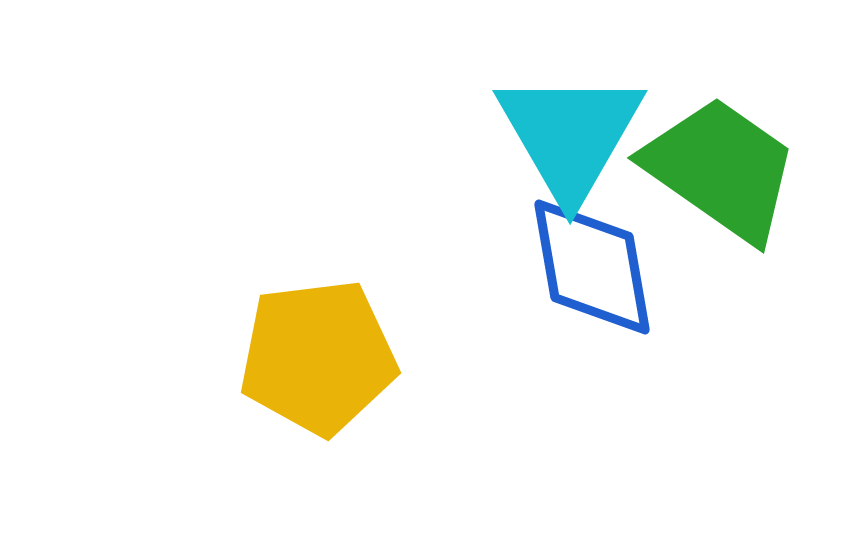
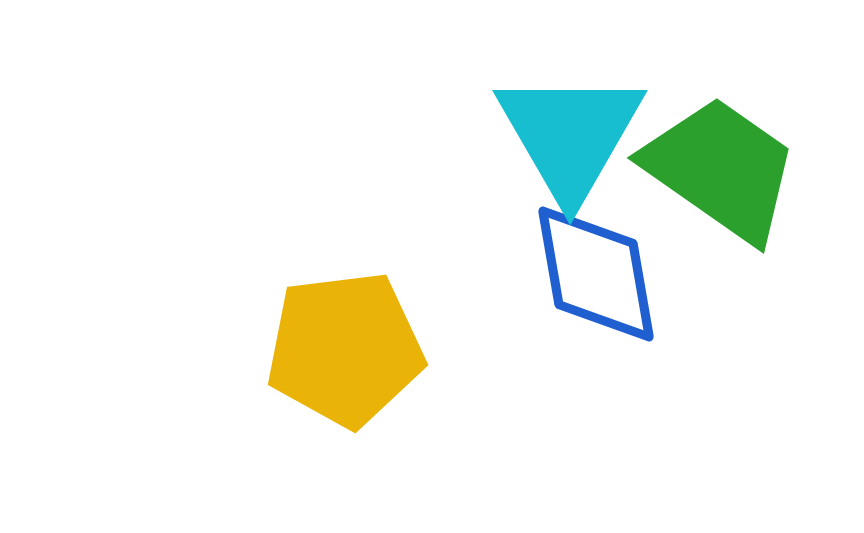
blue diamond: moved 4 px right, 7 px down
yellow pentagon: moved 27 px right, 8 px up
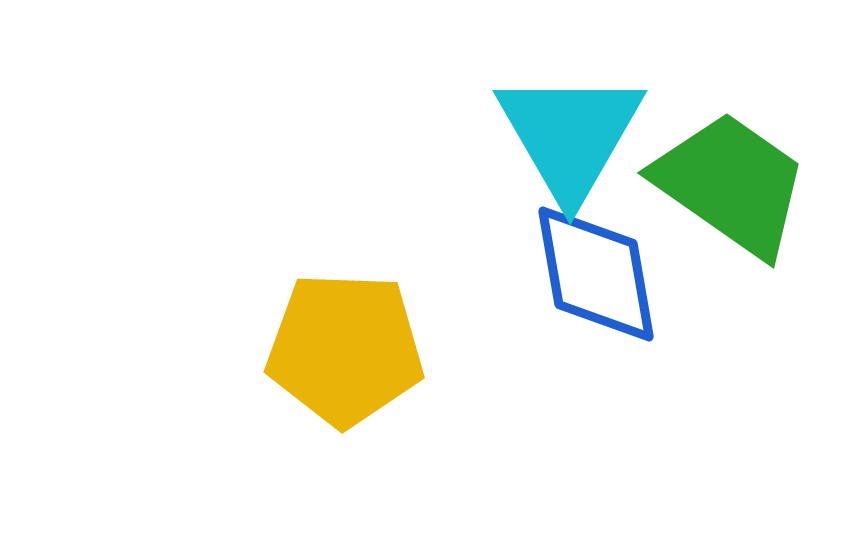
green trapezoid: moved 10 px right, 15 px down
yellow pentagon: rotated 9 degrees clockwise
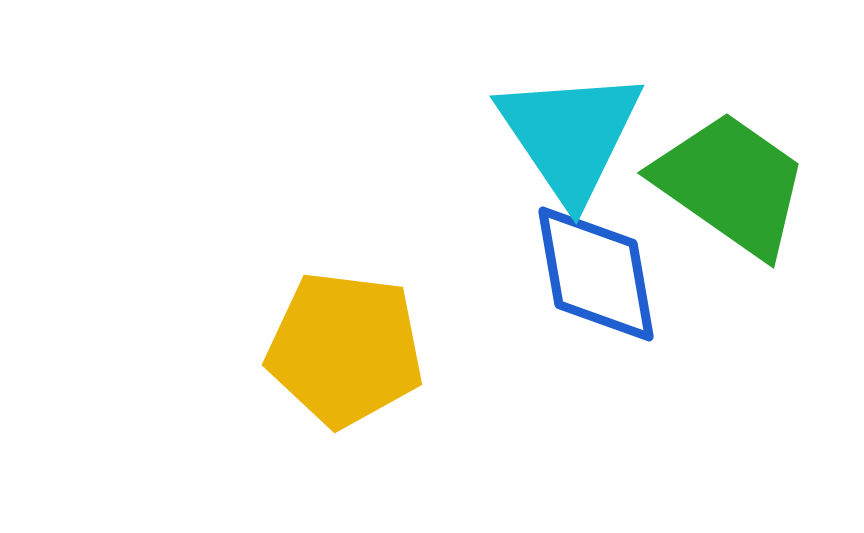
cyan triangle: rotated 4 degrees counterclockwise
yellow pentagon: rotated 5 degrees clockwise
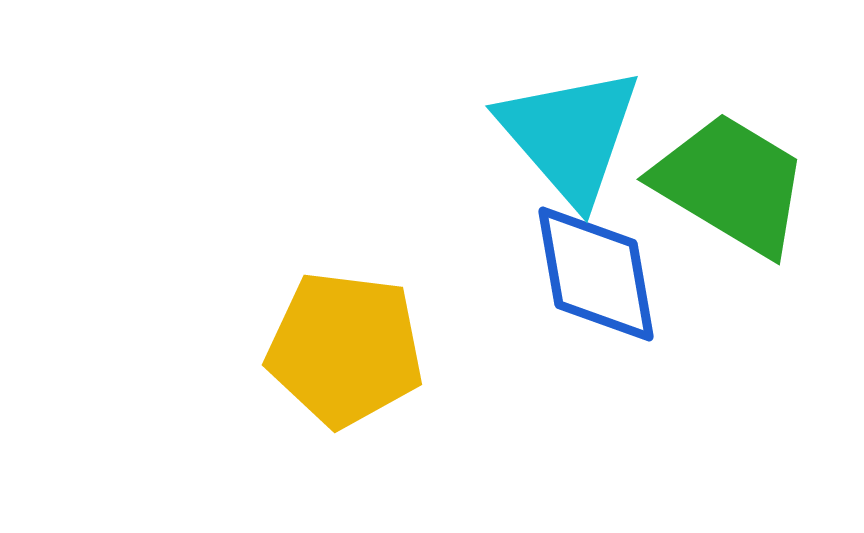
cyan triangle: rotated 7 degrees counterclockwise
green trapezoid: rotated 4 degrees counterclockwise
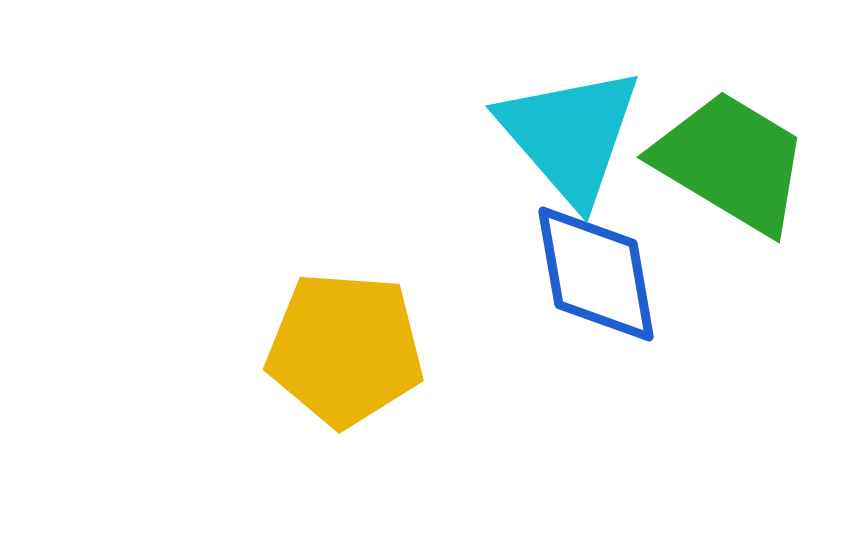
green trapezoid: moved 22 px up
yellow pentagon: rotated 3 degrees counterclockwise
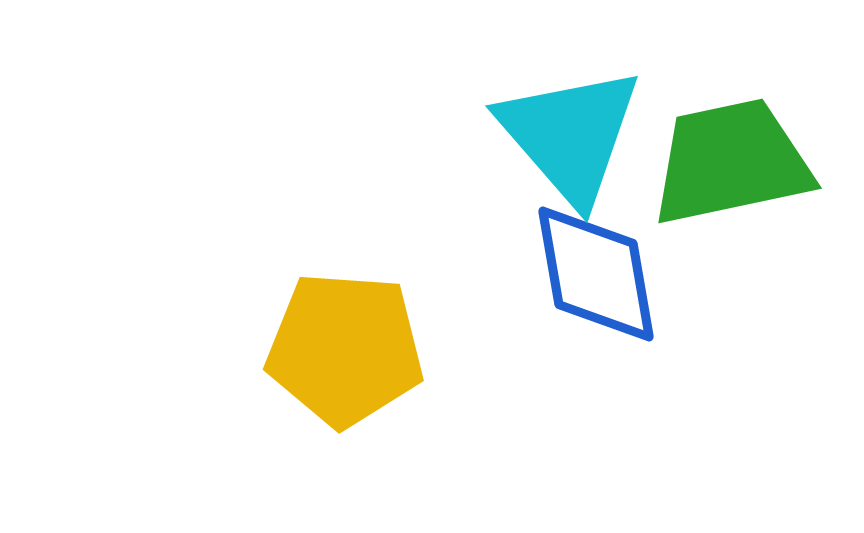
green trapezoid: rotated 43 degrees counterclockwise
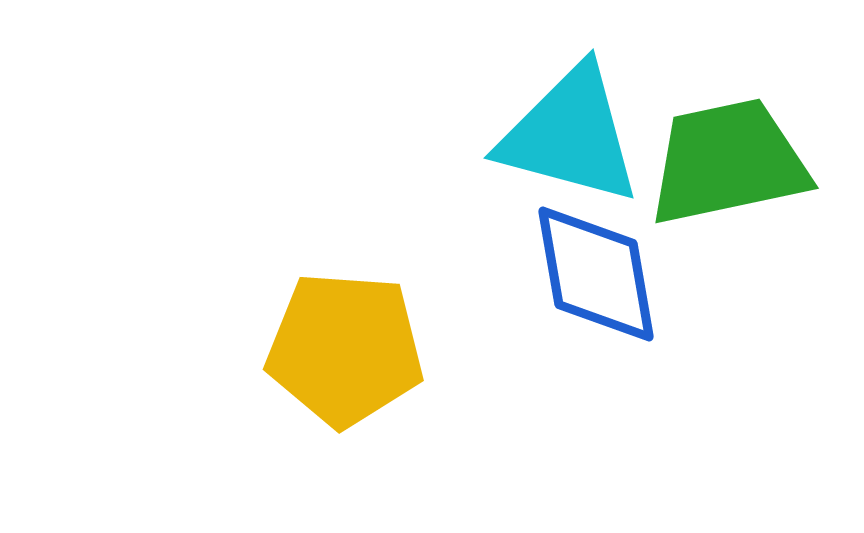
cyan triangle: rotated 34 degrees counterclockwise
green trapezoid: moved 3 px left
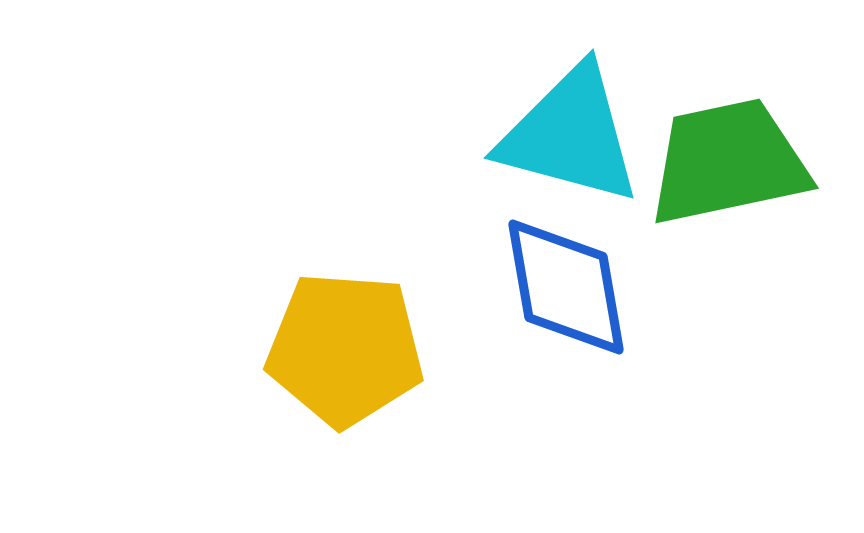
blue diamond: moved 30 px left, 13 px down
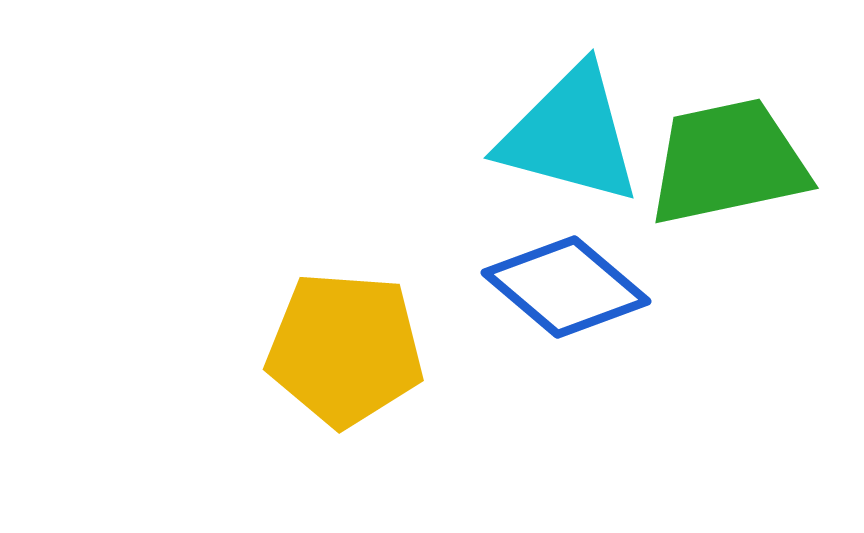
blue diamond: rotated 40 degrees counterclockwise
